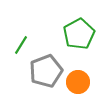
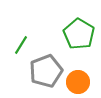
green pentagon: rotated 12 degrees counterclockwise
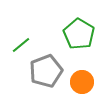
green line: rotated 18 degrees clockwise
orange circle: moved 4 px right
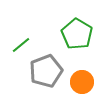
green pentagon: moved 2 px left
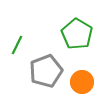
green line: moved 4 px left; rotated 24 degrees counterclockwise
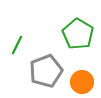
green pentagon: moved 1 px right
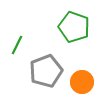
green pentagon: moved 4 px left, 7 px up; rotated 12 degrees counterclockwise
